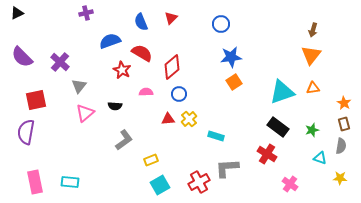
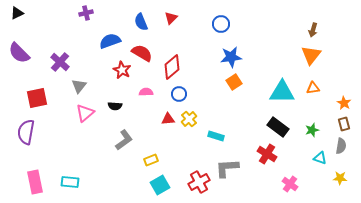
purple semicircle at (22, 57): moved 3 px left, 4 px up
cyan triangle at (282, 92): rotated 20 degrees clockwise
red square at (36, 100): moved 1 px right, 2 px up
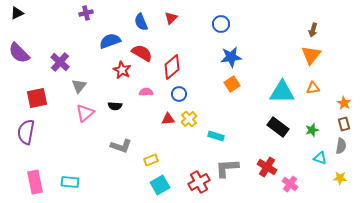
orange square at (234, 82): moved 2 px left, 2 px down
gray L-shape at (124, 140): moved 3 px left, 6 px down; rotated 55 degrees clockwise
red cross at (267, 154): moved 13 px down
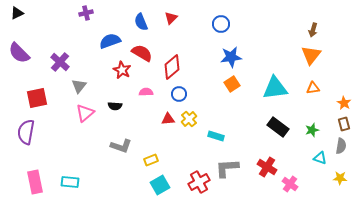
cyan triangle at (282, 92): moved 7 px left, 4 px up; rotated 8 degrees counterclockwise
